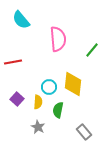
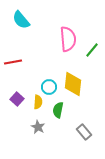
pink semicircle: moved 10 px right
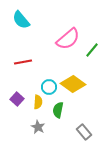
pink semicircle: rotated 55 degrees clockwise
red line: moved 10 px right
yellow diamond: rotated 60 degrees counterclockwise
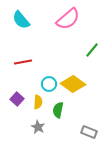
pink semicircle: moved 20 px up
cyan circle: moved 3 px up
gray rectangle: moved 5 px right; rotated 28 degrees counterclockwise
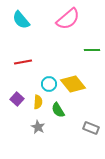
green line: rotated 49 degrees clockwise
yellow diamond: rotated 15 degrees clockwise
green semicircle: rotated 42 degrees counterclockwise
gray rectangle: moved 2 px right, 4 px up
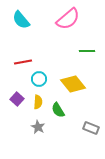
green line: moved 5 px left, 1 px down
cyan circle: moved 10 px left, 5 px up
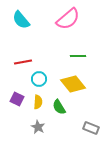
green line: moved 9 px left, 5 px down
purple square: rotated 16 degrees counterclockwise
green semicircle: moved 1 px right, 3 px up
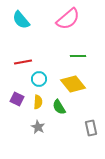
gray rectangle: rotated 56 degrees clockwise
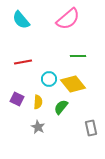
cyan circle: moved 10 px right
green semicircle: moved 2 px right; rotated 70 degrees clockwise
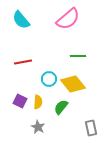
purple square: moved 3 px right, 2 px down
